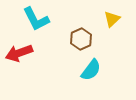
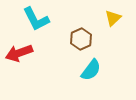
yellow triangle: moved 1 px right, 1 px up
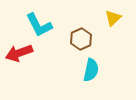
cyan L-shape: moved 3 px right, 6 px down
cyan semicircle: rotated 25 degrees counterclockwise
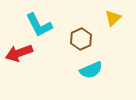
cyan semicircle: rotated 55 degrees clockwise
